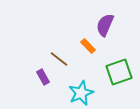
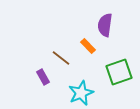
purple semicircle: rotated 15 degrees counterclockwise
brown line: moved 2 px right, 1 px up
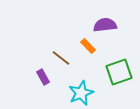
purple semicircle: rotated 75 degrees clockwise
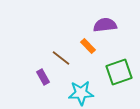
cyan star: rotated 20 degrees clockwise
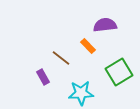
green square: rotated 12 degrees counterclockwise
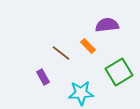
purple semicircle: moved 2 px right
brown line: moved 5 px up
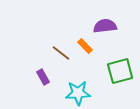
purple semicircle: moved 2 px left, 1 px down
orange rectangle: moved 3 px left
green square: moved 1 px right, 1 px up; rotated 16 degrees clockwise
cyan star: moved 3 px left
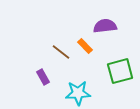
brown line: moved 1 px up
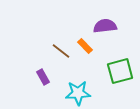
brown line: moved 1 px up
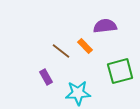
purple rectangle: moved 3 px right
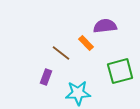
orange rectangle: moved 1 px right, 3 px up
brown line: moved 2 px down
purple rectangle: rotated 49 degrees clockwise
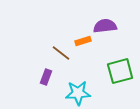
orange rectangle: moved 3 px left, 2 px up; rotated 63 degrees counterclockwise
